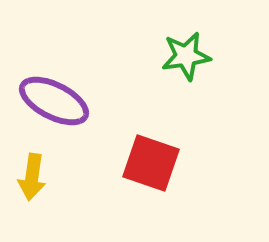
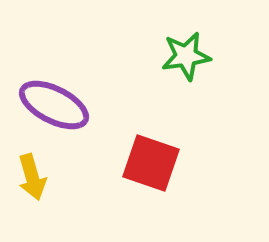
purple ellipse: moved 4 px down
yellow arrow: rotated 24 degrees counterclockwise
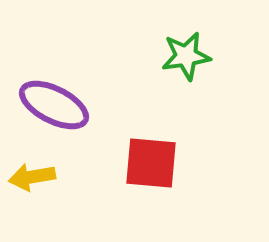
red square: rotated 14 degrees counterclockwise
yellow arrow: rotated 96 degrees clockwise
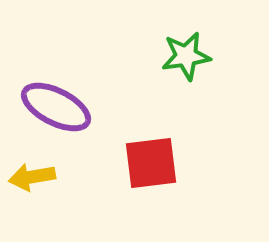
purple ellipse: moved 2 px right, 2 px down
red square: rotated 12 degrees counterclockwise
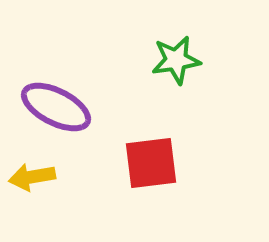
green star: moved 10 px left, 4 px down
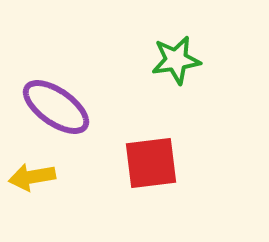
purple ellipse: rotated 8 degrees clockwise
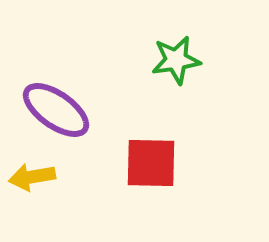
purple ellipse: moved 3 px down
red square: rotated 8 degrees clockwise
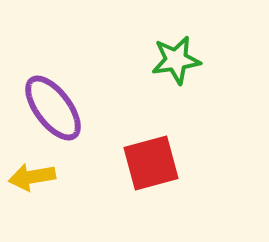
purple ellipse: moved 3 px left, 2 px up; rotated 18 degrees clockwise
red square: rotated 16 degrees counterclockwise
